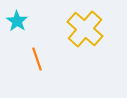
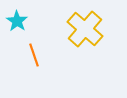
orange line: moved 3 px left, 4 px up
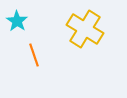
yellow cross: rotated 9 degrees counterclockwise
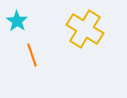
orange line: moved 2 px left
